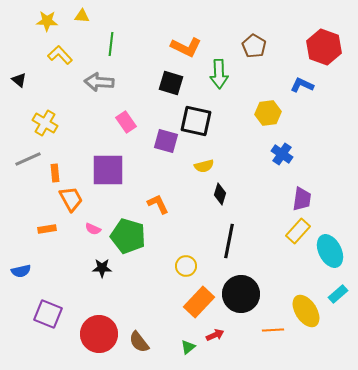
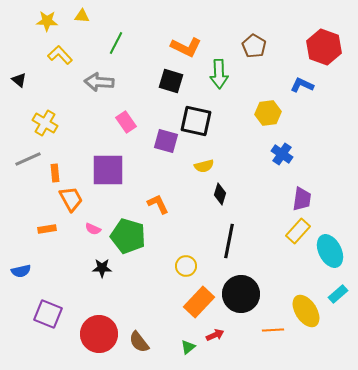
green line at (111, 44): moved 5 px right, 1 px up; rotated 20 degrees clockwise
black square at (171, 83): moved 2 px up
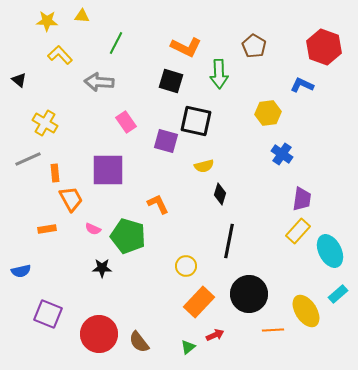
black circle at (241, 294): moved 8 px right
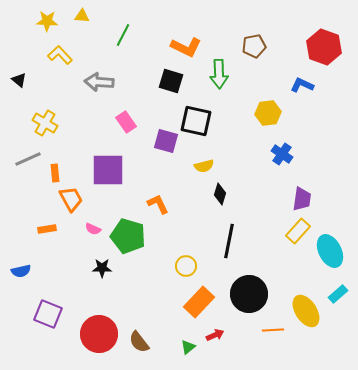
green line at (116, 43): moved 7 px right, 8 px up
brown pentagon at (254, 46): rotated 30 degrees clockwise
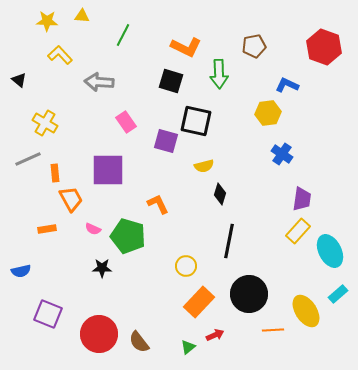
blue L-shape at (302, 85): moved 15 px left
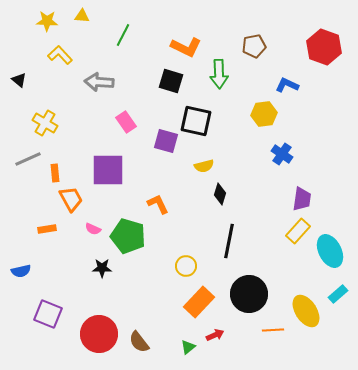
yellow hexagon at (268, 113): moved 4 px left, 1 px down
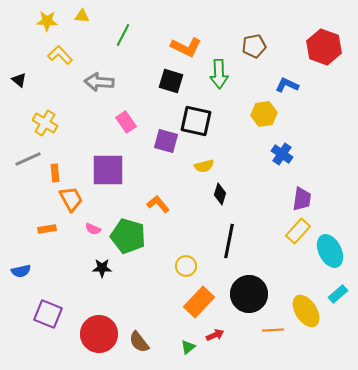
orange L-shape at (158, 204): rotated 15 degrees counterclockwise
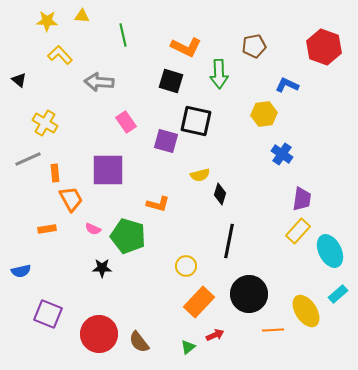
green line at (123, 35): rotated 40 degrees counterclockwise
yellow semicircle at (204, 166): moved 4 px left, 9 px down
orange L-shape at (158, 204): rotated 145 degrees clockwise
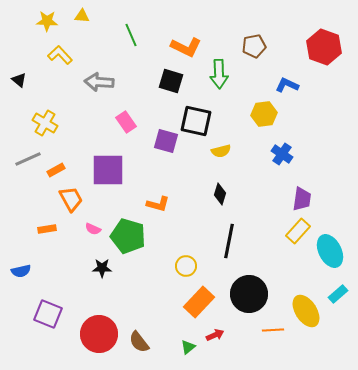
green line at (123, 35): moved 8 px right; rotated 10 degrees counterclockwise
orange rectangle at (55, 173): moved 1 px right, 3 px up; rotated 66 degrees clockwise
yellow semicircle at (200, 175): moved 21 px right, 24 px up
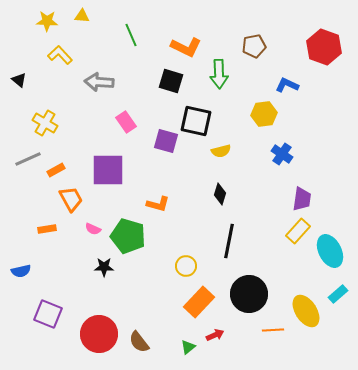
black star at (102, 268): moved 2 px right, 1 px up
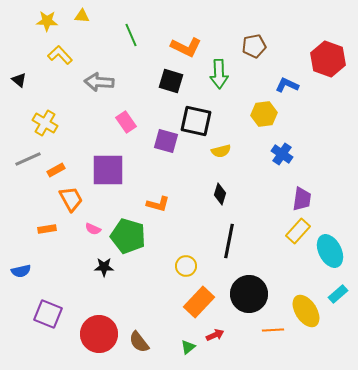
red hexagon at (324, 47): moved 4 px right, 12 px down
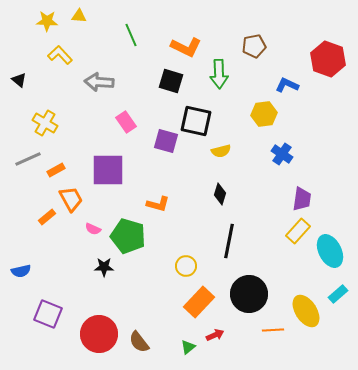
yellow triangle at (82, 16): moved 3 px left
orange rectangle at (47, 229): moved 12 px up; rotated 30 degrees counterclockwise
